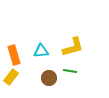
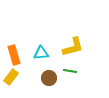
cyan triangle: moved 2 px down
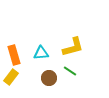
green line: rotated 24 degrees clockwise
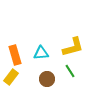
orange rectangle: moved 1 px right
green line: rotated 24 degrees clockwise
brown circle: moved 2 px left, 1 px down
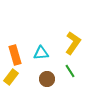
yellow L-shape: moved 4 px up; rotated 40 degrees counterclockwise
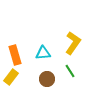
cyan triangle: moved 2 px right
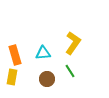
yellow rectangle: moved 1 px right; rotated 28 degrees counterclockwise
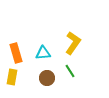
orange rectangle: moved 1 px right, 2 px up
brown circle: moved 1 px up
